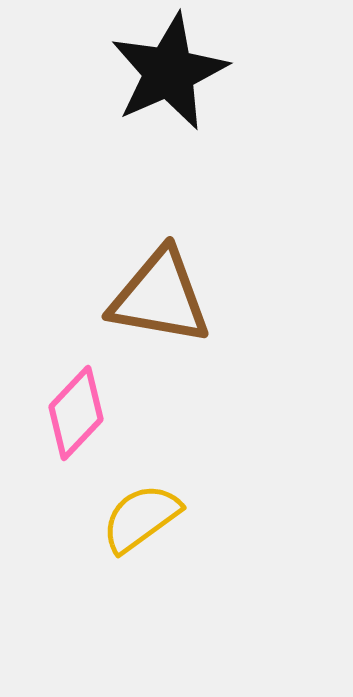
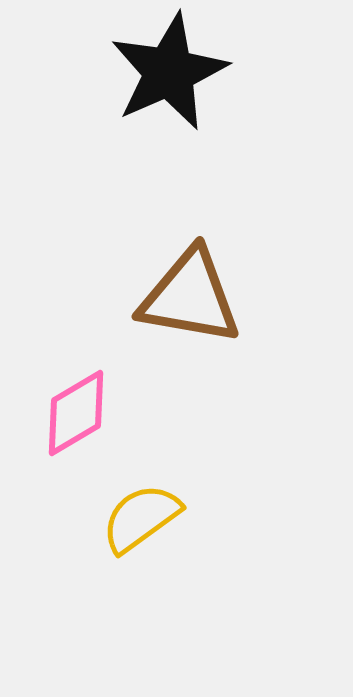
brown triangle: moved 30 px right
pink diamond: rotated 16 degrees clockwise
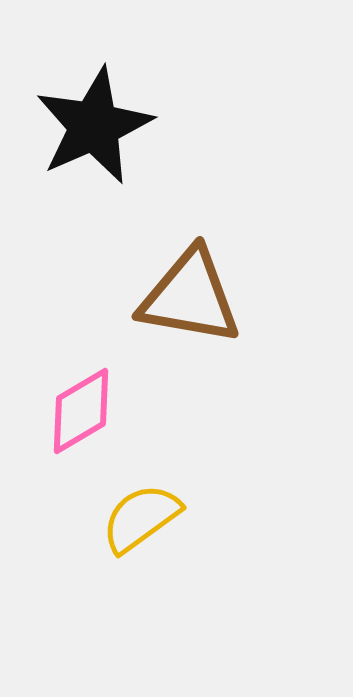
black star: moved 75 px left, 54 px down
pink diamond: moved 5 px right, 2 px up
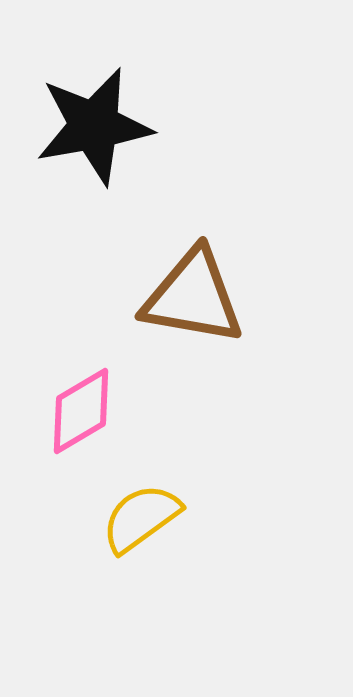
black star: rotated 14 degrees clockwise
brown triangle: moved 3 px right
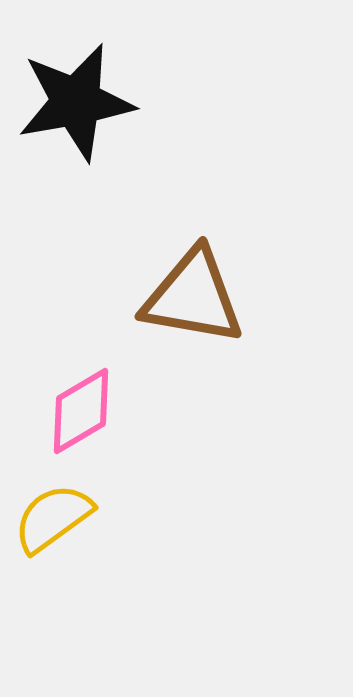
black star: moved 18 px left, 24 px up
yellow semicircle: moved 88 px left
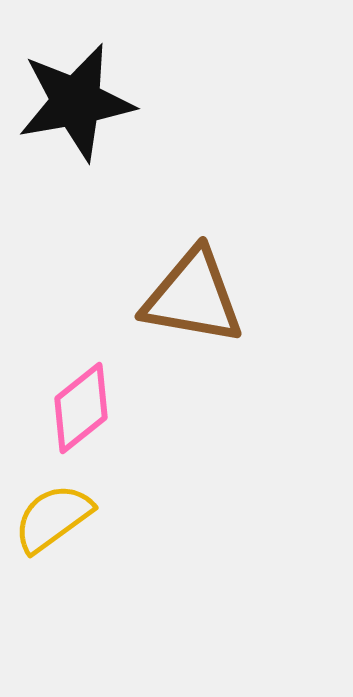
pink diamond: moved 3 px up; rotated 8 degrees counterclockwise
